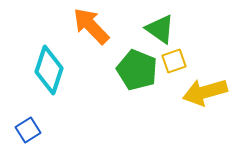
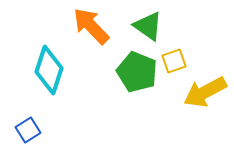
green triangle: moved 12 px left, 3 px up
green pentagon: moved 2 px down
yellow arrow: rotated 12 degrees counterclockwise
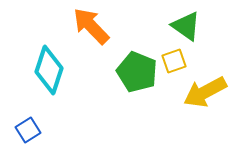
green triangle: moved 38 px right
